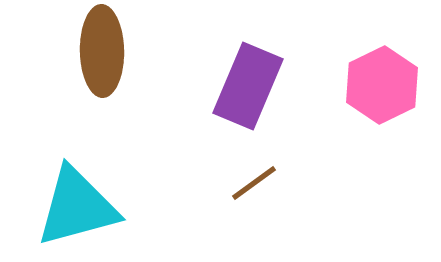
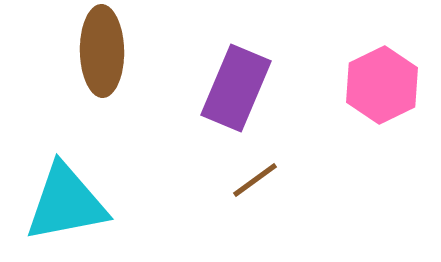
purple rectangle: moved 12 px left, 2 px down
brown line: moved 1 px right, 3 px up
cyan triangle: moved 11 px left, 4 px up; rotated 4 degrees clockwise
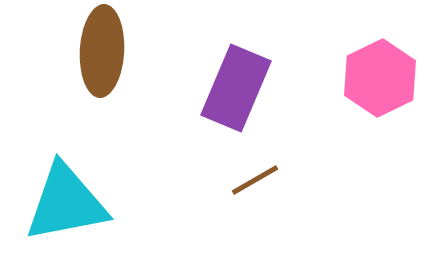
brown ellipse: rotated 4 degrees clockwise
pink hexagon: moved 2 px left, 7 px up
brown line: rotated 6 degrees clockwise
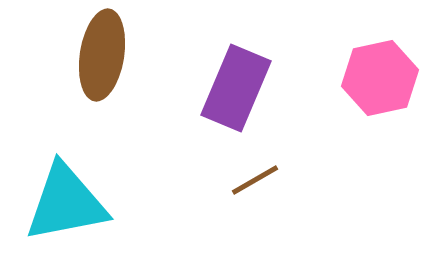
brown ellipse: moved 4 px down; rotated 6 degrees clockwise
pink hexagon: rotated 14 degrees clockwise
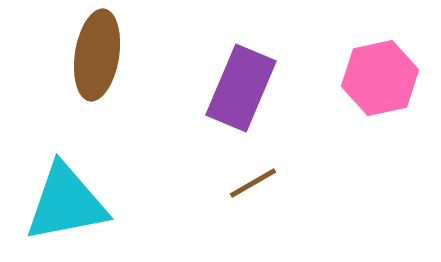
brown ellipse: moved 5 px left
purple rectangle: moved 5 px right
brown line: moved 2 px left, 3 px down
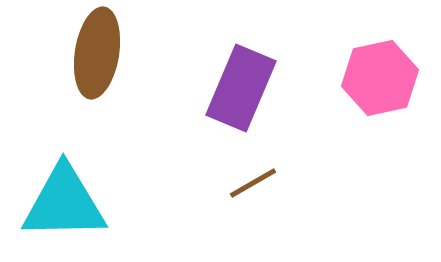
brown ellipse: moved 2 px up
cyan triangle: moved 2 px left; rotated 10 degrees clockwise
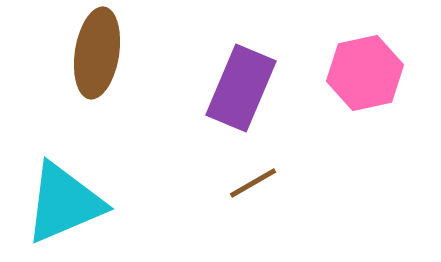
pink hexagon: moved 15 px left, 5 px up
cyan triangle: rotated 22 degrees counterclockwise
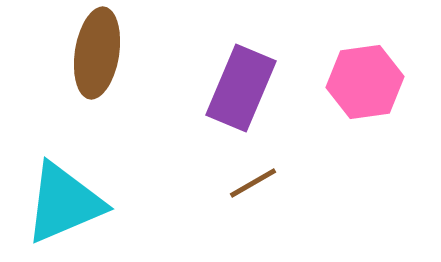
pink hexagon: moved 9 px down; rotated 4 degrees clockwise
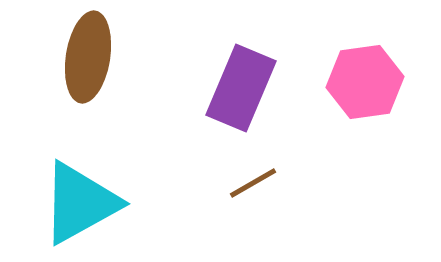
brown ellipse: moved 9 px left, 4 px down
cyan triangle: moved 16 px right; rotated 6 degrees counterclockwise
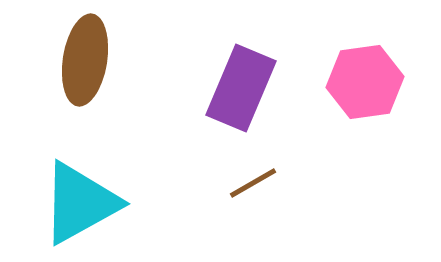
brown ellipse: moved 3 px left, 3 px down
